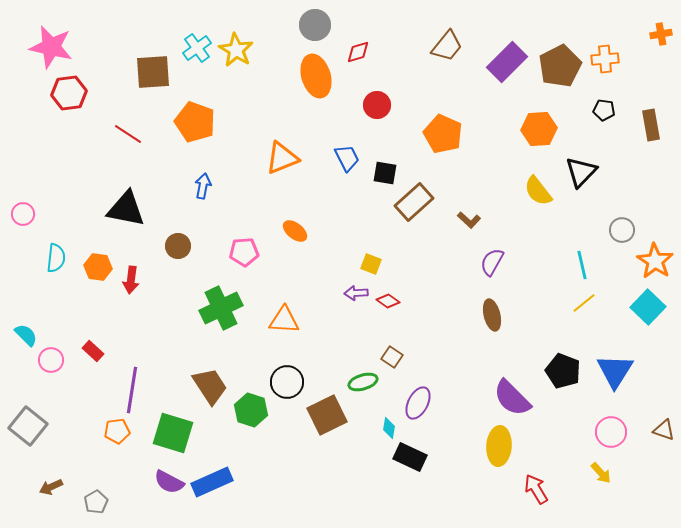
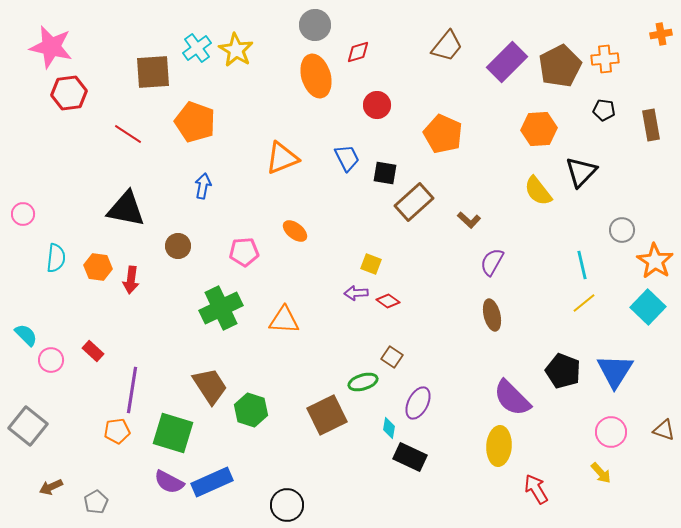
black circle at (287, 382): moved 123 px down
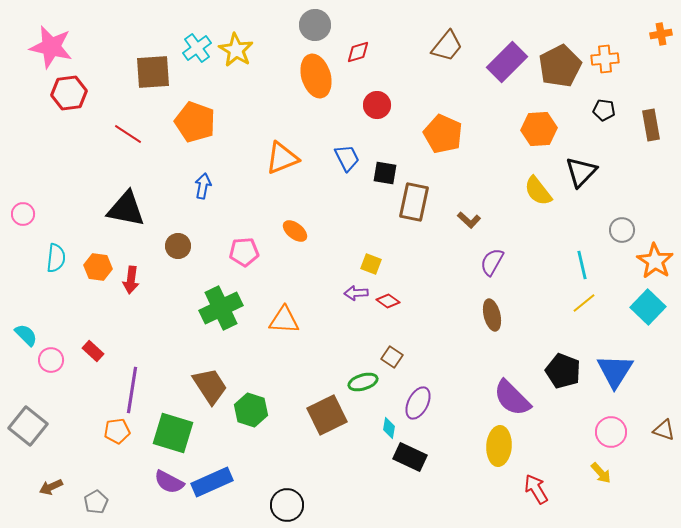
brown rectangle at (414, 202): rotated 36 degrees counterclockwise
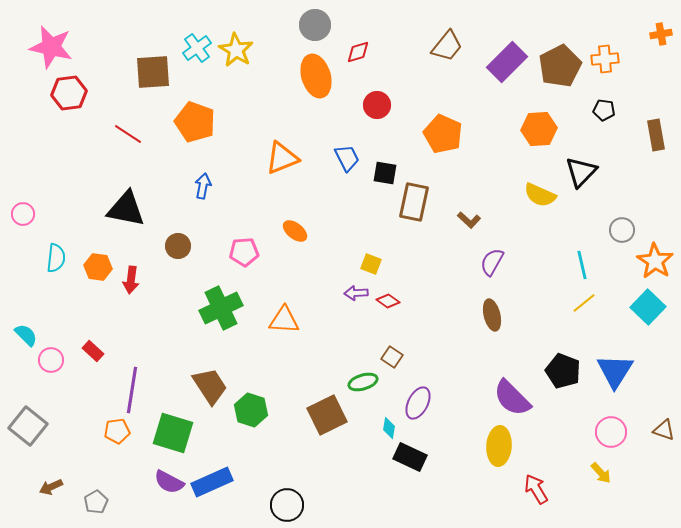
brown rectangle at (651, 125): moved 5 px right, 10 px down
yellow semicircle at (538, 191): moved 2 px right, 4 px down; rotated 28 degrees counterclockwise
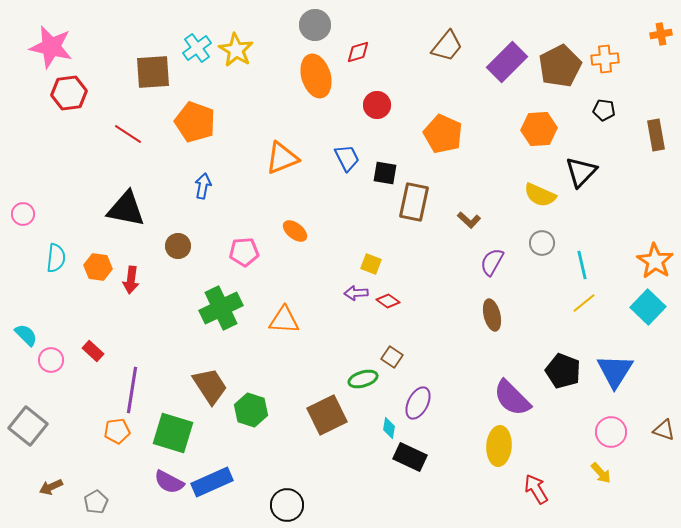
gray circle at (622, 230): moved 80 px left, 13 px down
green ellipse at (363, 382): moved 3 px up
